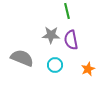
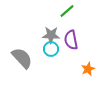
green line: rotated 63 degrees clockwise
gray semicircle: rotated 25 degrees clockwise
cyan circle: moved 4 px left, 16 px up
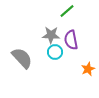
cyan circle: moved 4 px right, 3 px down
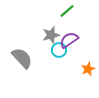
gray star: rotated 18 degrees counterclockwise
purple semicircle: moved 2 px left; rotated 66 degrees clockwise
cyan circle: moved 4 px right, 2 px up
